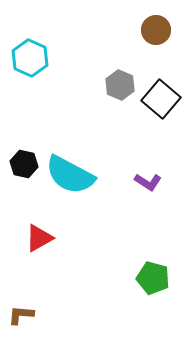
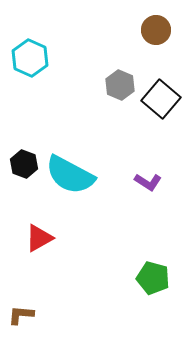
black hexagon: rotated 8 degrees clockwise
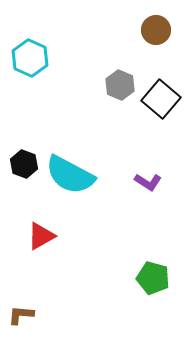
red triangle: moved 2 px right, 2 px up
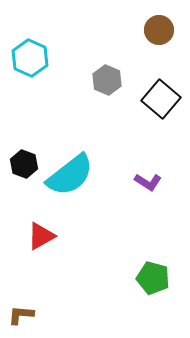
brown circle: moved 3 px right
gray hexagon: moved 13 px left, 5 px up
cyan semicircle: rotated 66 degrees counterclockwise
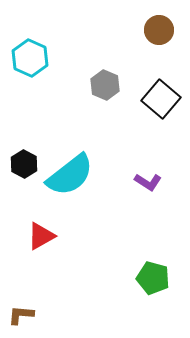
gray hexagon: moved 2 px left, 5 px down
black hexagon: rotated 8 degrees clockwise
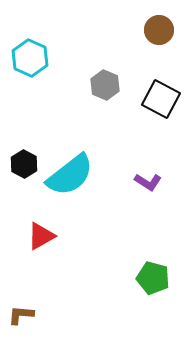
black square: rotated 12 degrees counterclockwise
